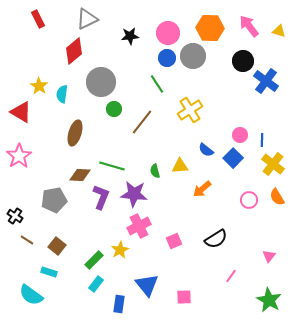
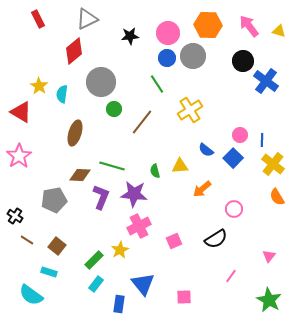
orange hexagon at (210, 28): moved 2 px left, 3 px up
pink circle at (249, 200): moved 15 px left, 9 px down
blue triangle at (147, 285): moved 4 px left, 1 px up
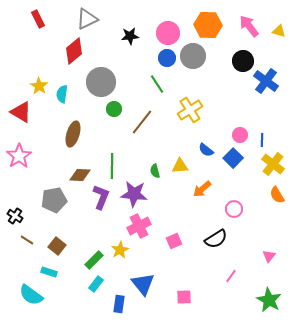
brown ellipse at (75, 133): moved 2 px left, 1 px down
green line at (112, 166): rotated 75 degrees clockwise
orange semicircle at (277, 197): moved 2 px up
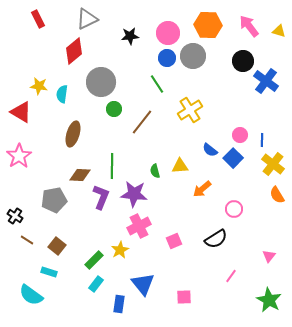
yellow star at (39, 86): rotated 24 degrees counterclockwise
blue semicircle at (206, 150): moved 4 px right
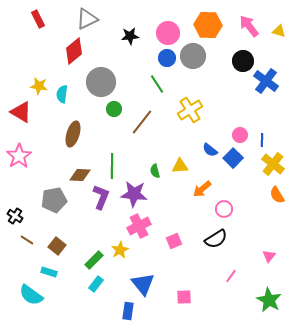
pink circle at (234, 209): moved 10 px left
blue rectangle at (119, 304): moved 9 px right, 7 px down
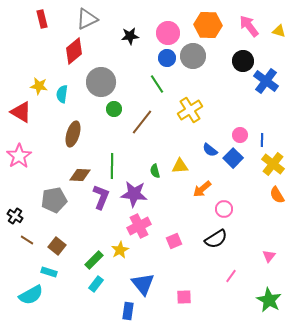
red rectangle at (38, 19): moved 4 px right; rotated 12 degrees clockwise
cyan semicircle at (31, 295): rotated 65 degrees counterclockwise
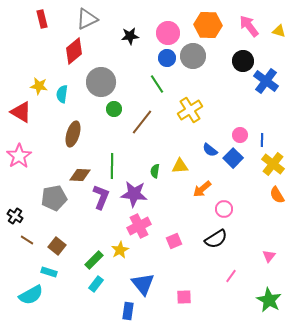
green semicircle at (155, 171): rotated 24 degrees clockwise
gray pentagon at (54, 200): moved 2 px up
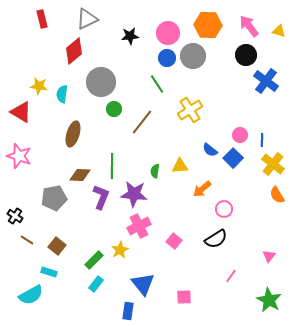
black circle at (243, 61): moved 3 px right, 6 px up
pink star at (19, 156): rotated 20 degrees counterclockwise
pink square at (174, 241): rotated 28 degrees counterclockwise
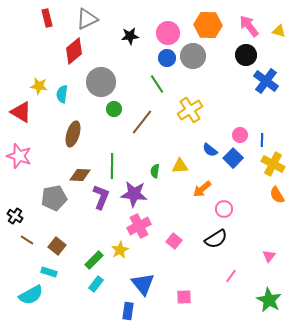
red rectangle at (42, 19): moved 5 px right, 1 px up
yellow cross at (273, 164): rotated 10 degrees counterclockwise
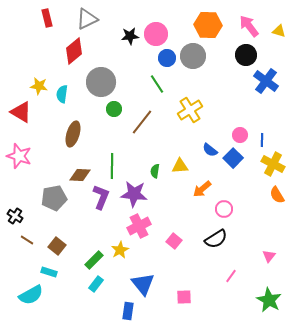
pink circle at (168, 33): moved 12 px left, 1 px down
